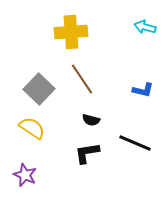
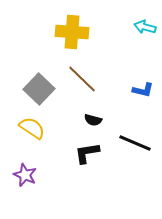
yellow cross: moved 1 px right; rotated 8 degrees clockwise
brown line: rotated 12 degrees counterclockwise
black semicircle: moved 2 px right
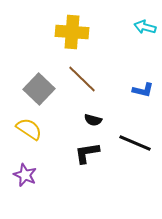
yellow semicircle: moved 3 px left, 1 px down
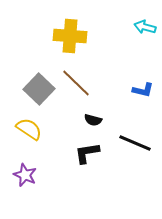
yellow cross: moved 2 px left, 4 px down
brown line: moved 6 px left, 4 px down
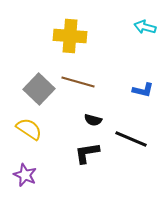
brown line: moved 2 px right, 1 px up; rotated 28 degrees counterclockwise
black line: moved 4 px left, 4 px up
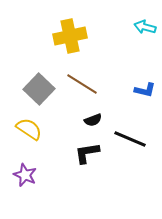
yellow cross: rotated 16 degrees counterclockwise
brown line: moved 4 px right, 2 px down; rotated 16 degrees clockwise
blue L-shape: moved 2 px right
black semicircle: rotated 36 degrees counterclockwise
black line: moved 1 px left
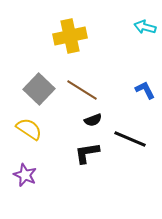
brown line: moved 6 px down
blue L-shape: rotated 130 degrees counterclockwise
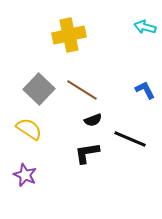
yellow cross: moved 1 px left, 1 px up
